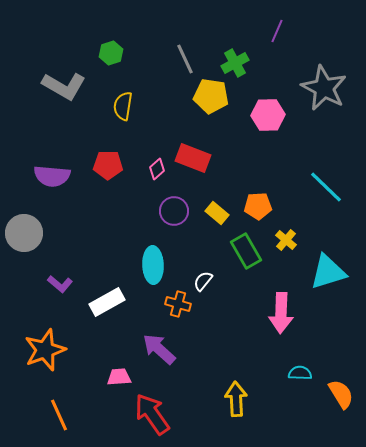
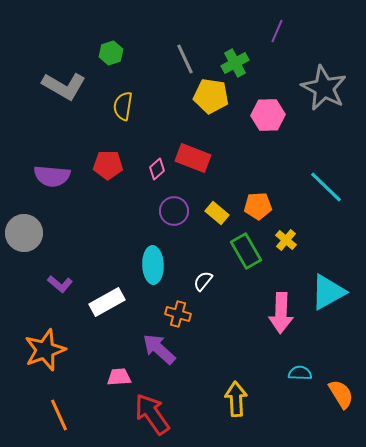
cyan triangle: moved 20 px down; rotated 12 degrees counterclockwise
orange cross: moved 10 px down
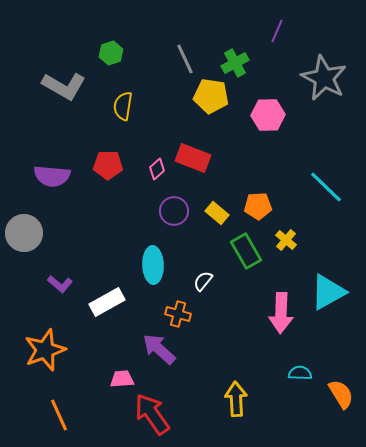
gray star: moved 10 px up
pink trapezoid: moved 3 px right, 2 px down
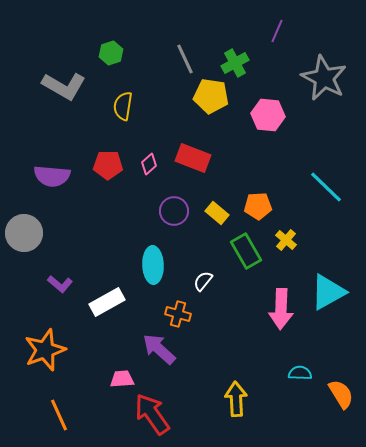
pink hexagon: rotated 8 degrees clockwise
pink diamond: moved 8 px left, 5 px up
pink arrow: moved 4 px up
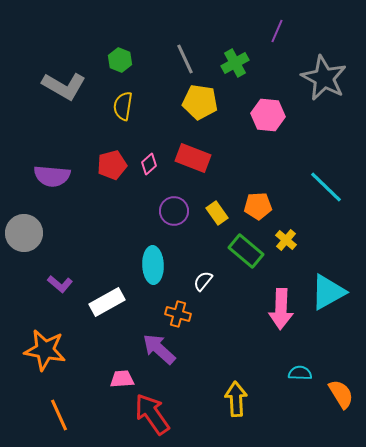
green hexagon: moved 9 px right, 7 px down; rotated 20 degrees counterclockwise
yellow pentagon: moved 11 px left, 6 px down
red pentagon: moved 4 px right; rotated 16 degrees counterclockwise
yellow rectangle: rotated 15 degrees clockwise
green rectangle: rotated 20 degrees counterclockwise
orange star: rotated 30 degrees clockwise
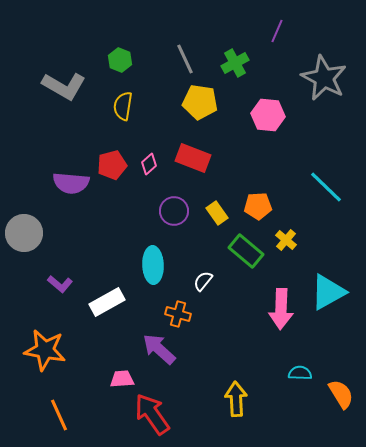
purple semicircle: moved 19 px right, 7 px down
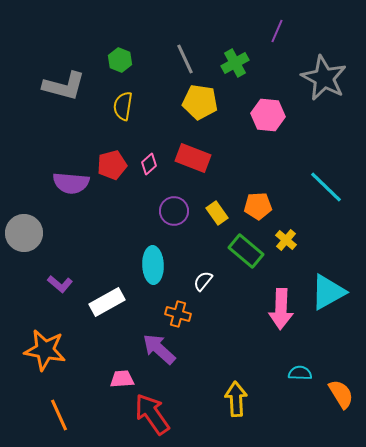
gray L-shape: rotated 15 degrees counterclockwise
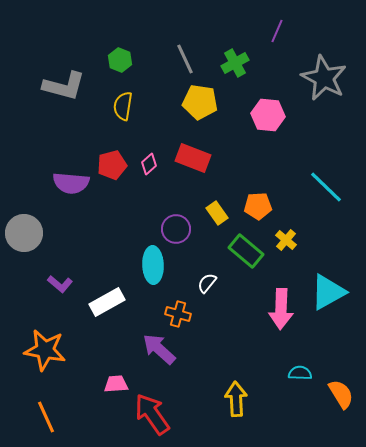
purple circle: moved 2 px right, 18 px down
white semicircle: moved 4 px right, 2 px down
pink trapezoid: moved 6 px left, 5 px down
orange line: moved 13 px left, 2 px down
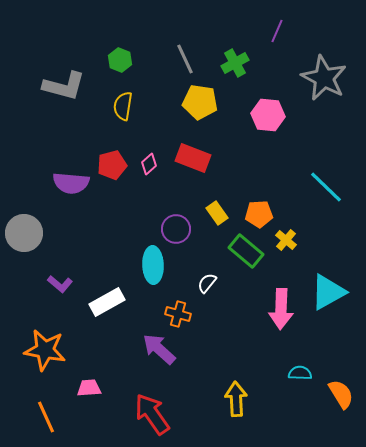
orange pentagon: moved 1 px right, 8 px down
pink trapezoid: moved 27 px left, 4 px down
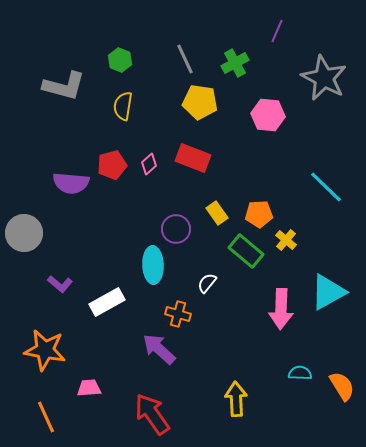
orange semicircle: moved 1 px right, 8 px up
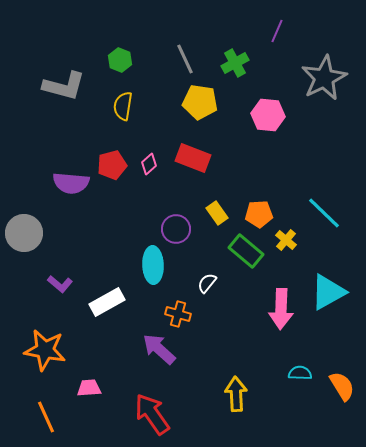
gray star: rotated 18 degrees clockwise
cyan line: moved 2 px left, 26 px down
yellow arrow: moved 5 px up
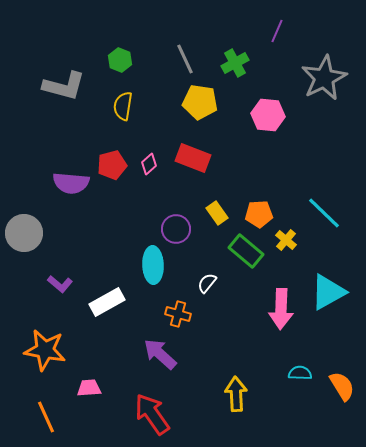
purple arrow: moved 1 px right, 5 px down
